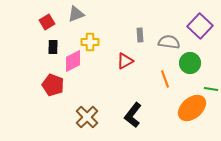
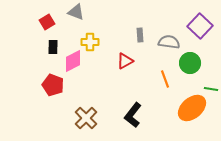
gray triangle: moved 2 px up; rotated 42 degrees clockwise
brown cross: moved 1 px left, 1 px down
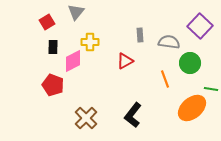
gray triangle: rotated 48 degrees clockwise
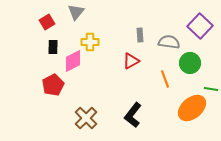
red triangle: moved 6 px right
red pentagon: rotated 25 degrees clockwise
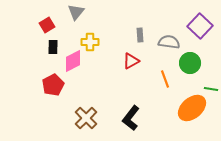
red square: moved 3 px down
black L-shape: moved 2 px left, 3 px down
